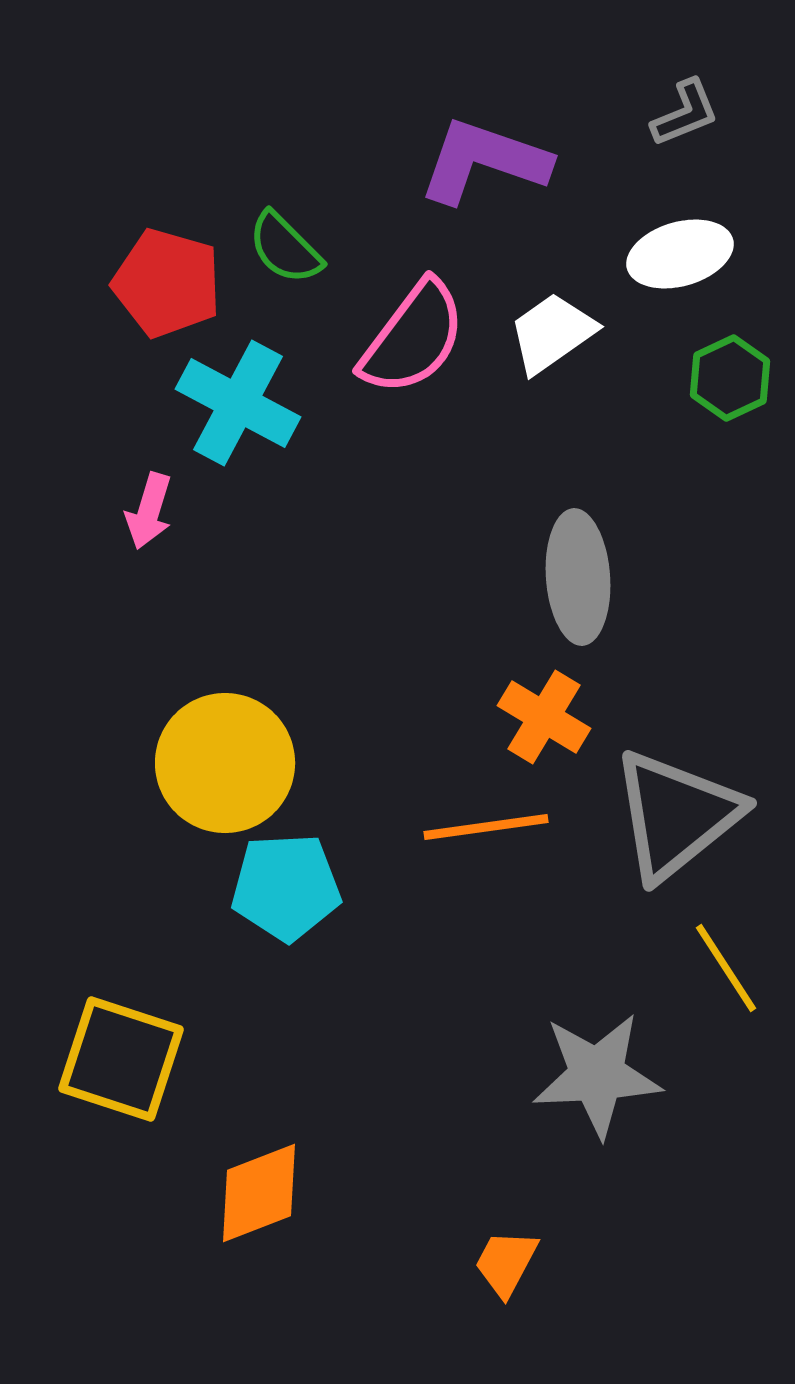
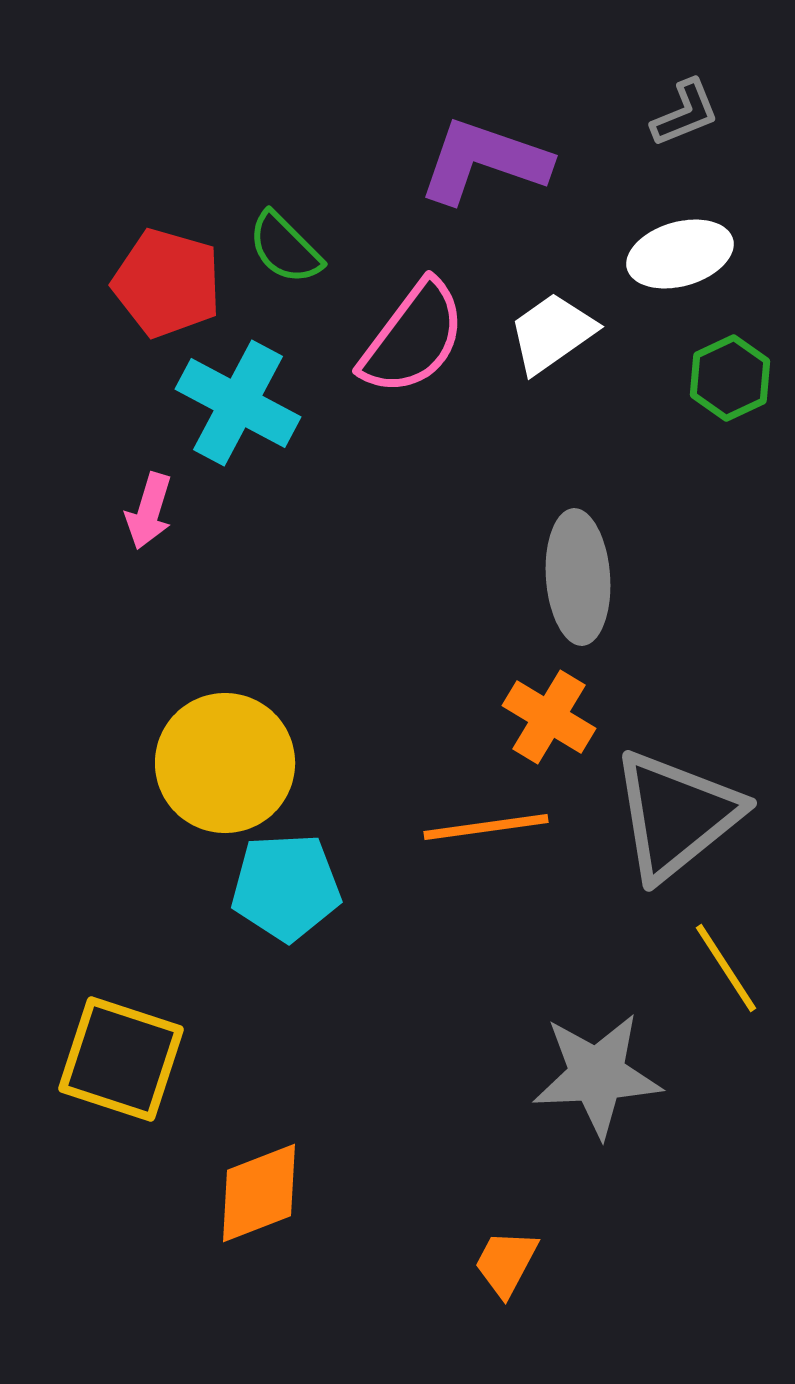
orange cross: moved 5 px right
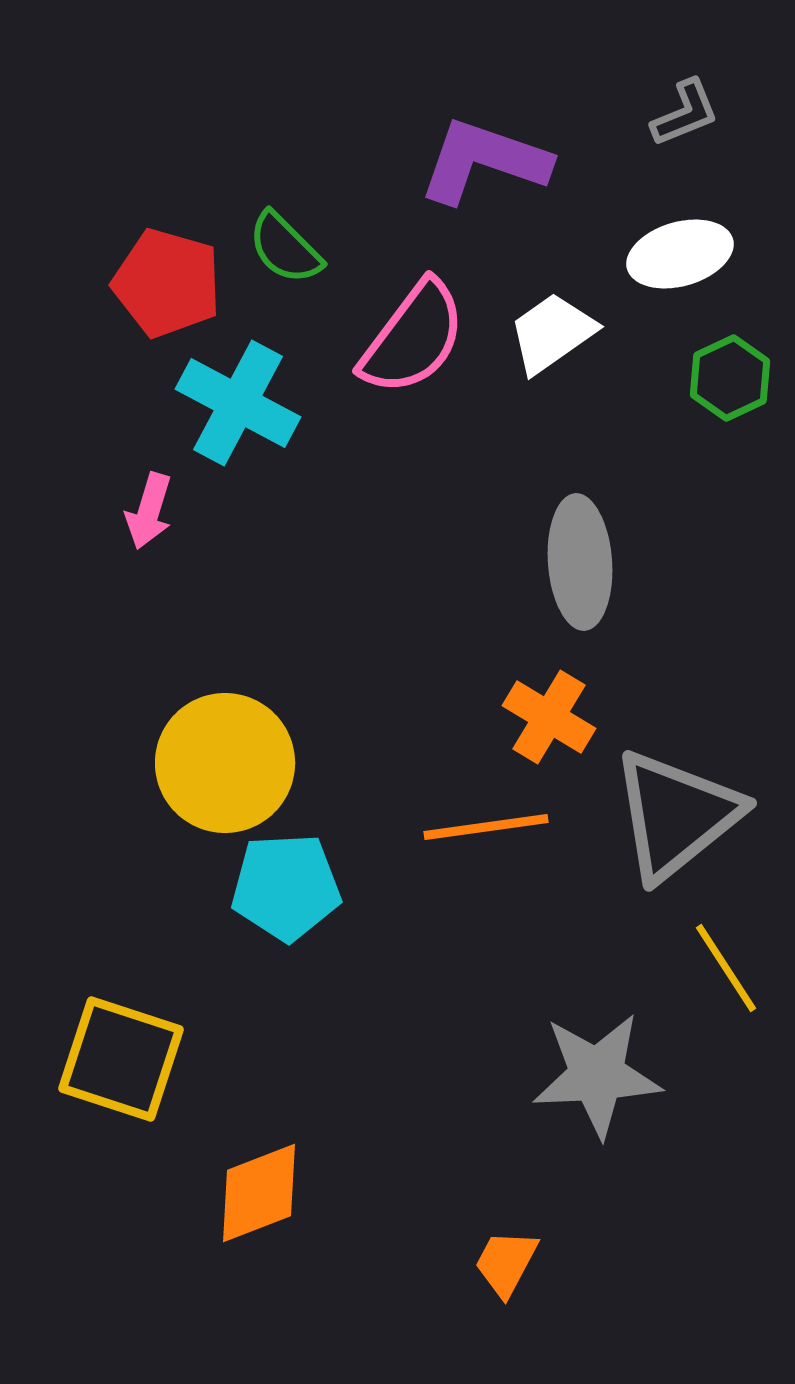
gray ellipse: moved 2 px right, 15 px up
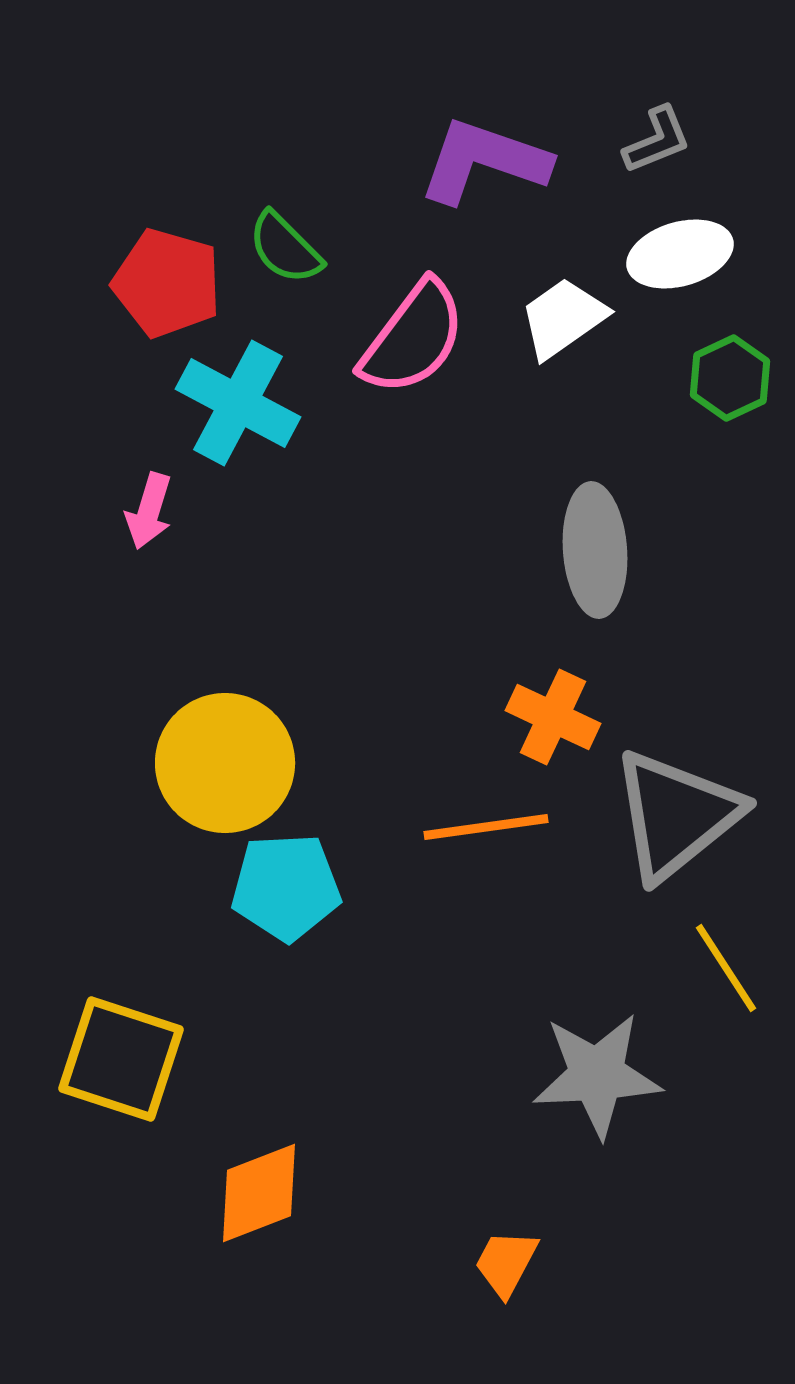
gray L-shape: moved 28 px left, 27 px down
white trapezoid: moved 11 px right, 15 px up
gray ellipse: moved 15 px right, 12 px up
orange cross: moved 4 px right; rotated 6 degrees counterclockwise
